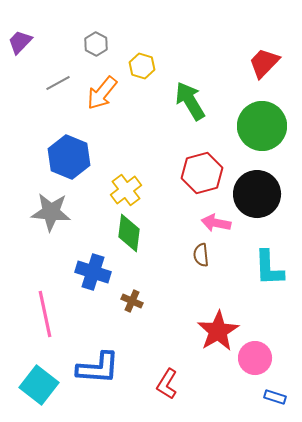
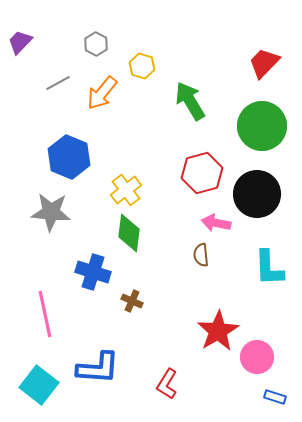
pink circle: moved 2 px right, 1 px up
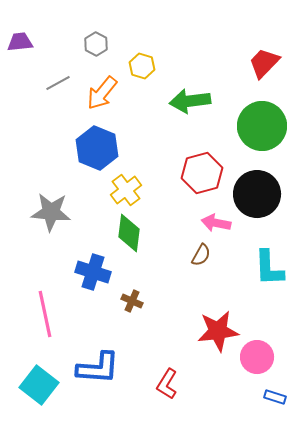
purple trapezoid: rotated 40 degrees clockwise
green arrow: rotated 66 degrees counterclockwise
blue hexagon: moved 28 px right, 9 px up
brown semicircle: rotated 145 degrees counterclockwise
red star: rotated 24 degrees clockwise
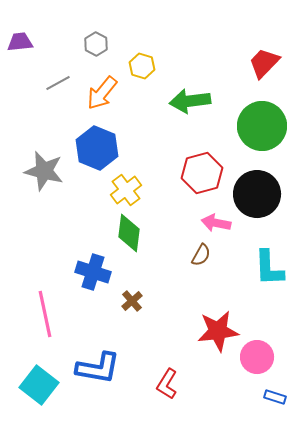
gray star: moved 7 px left, 41 px up; rotated 9 degrees clockwise
brown cross: rotated 25 degrees clockwise
blue L-shape: rotated 6 degrees clockwise
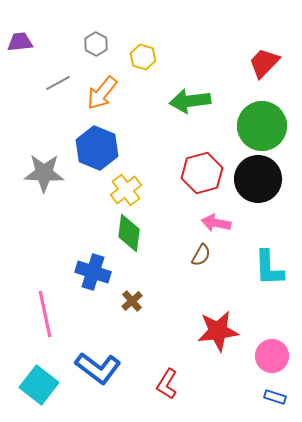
yellow hexagon: moved 1 px right, 9 px up
gray star: moved 2 px down; rotated 12 degrees counterclockwise
black circle: moved 1 px right, 15 px up
pink circle: moved 15 px right, 1 px up
blue L-shape: rotated 27 degrees clockwise
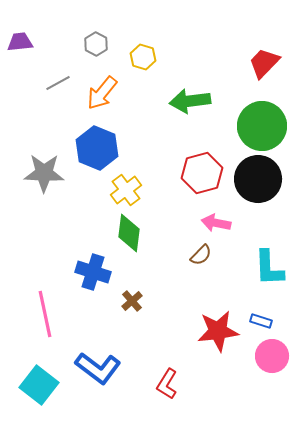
brown semicircle: rotated 15 degrees clockwise
blue rectangle: moved 14 px left, 76 px up
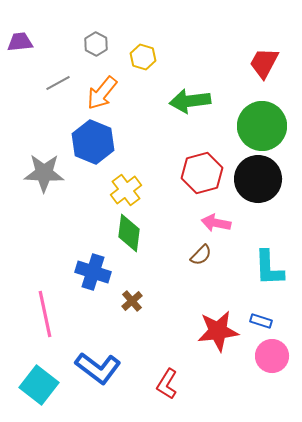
red trapezoid: rotated 16 degrees counterclockwise
blue hexagon: moved 4 px left, 6 px up
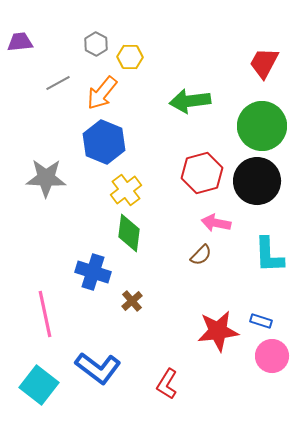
yellow hexagon: moved 13 px left; rotated 15 degrees counterclockwise
blue hexagon: moved 11 px right
gray star: moved 2 px right, 5 px down
black circle: moved 1 px left, 2 px down
cyan L-shape: moved 13 px up
